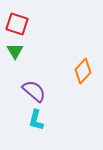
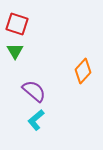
cyan L-shape: rotated 35 degrees clockwise
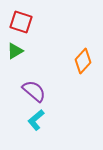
red square: moved 4 px right, 2 px up
green triangle: rotated 30 degrees clockwise
orange diamond: moved 10 px up
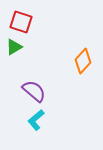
green triangle: moved 1 px left, 4 px up
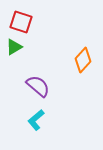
orange diamond: moved 1 px up
purple semicircle: moved 4 px right, 5 px up
